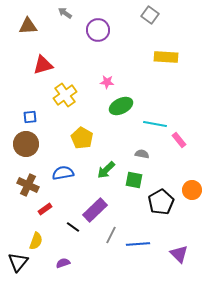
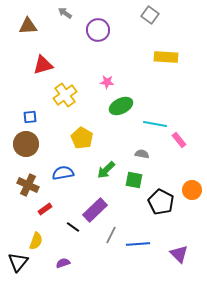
black pentagon: rotated 15 degrees counterclockwise
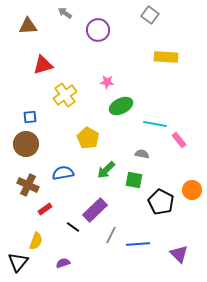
yellow pentagon: moved 6 px right
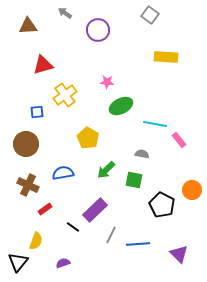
blue square: moved 7 px right, 5 px up
black pentagon: moved 1 px right, 3 px down
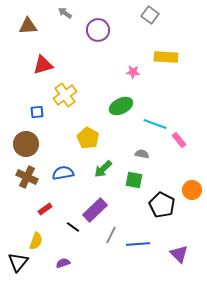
pink star: moved 26 px right, 10 px up
cyan line: rotated 10 degrees clockwise
green arrow: moved 3 px left, 1 px up
brown cross: moved 1 px left, 8 px up
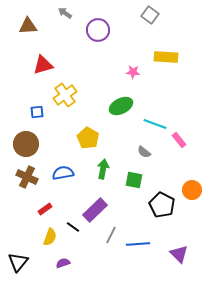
gray semicircle: moved 2 px right, 2 px up; rotated 152 degrees counterclockwise
green arrow: rotated 144 degrees clockwise
yellow semicircle: moved 14 px right, 4 px up
